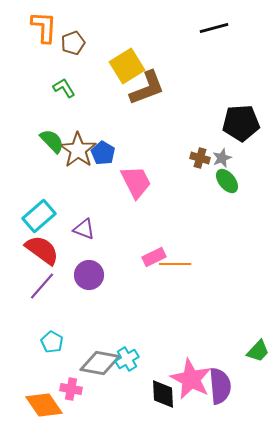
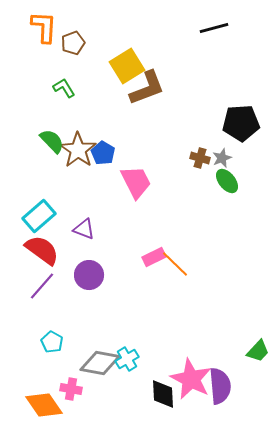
orange line: rotated 44 degrees clockwise
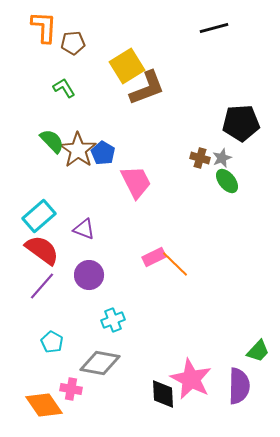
brown pentagon: rotated 15 degrees clockwise
cyan cross: moved 14 px left, 39 px up; rotated 10 degrees clockwise
purple semicircle: moved 19 px right; rotated 6 degrees clockwise
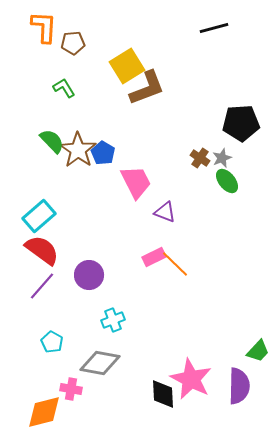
brown cross: rotated 18 degrees clockwise
purple triangle: moved 81 px right, 17 px up
orange diamond: moved 7 px down; rotated 69 degrees counterclockwise
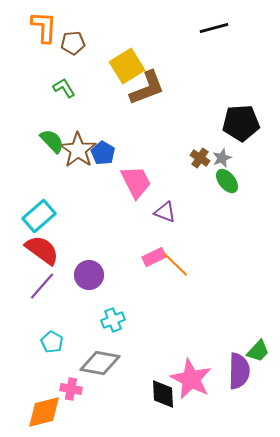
purple semicircle: moved 15 px up
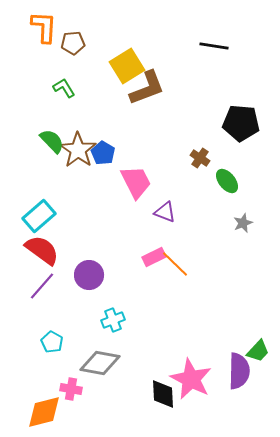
black line: moved 18 px down; rotated 24 degrees clockwise
black pentagon: rotated 9 degrees clockwise
gray star: moved 21 px right, 65 px down
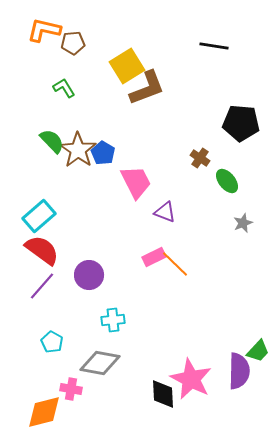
orange L-shape: moved 3 px down; rotated 80 degrees counterclockwise
cyan cross: rotated 15 degrees clockwise
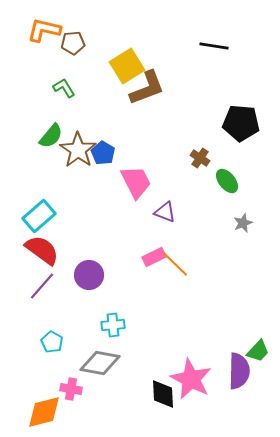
green semicircle: moved 1 px left, 5 px up; rotated 84 degrees clockwise
cyan cross: moved 5 px down
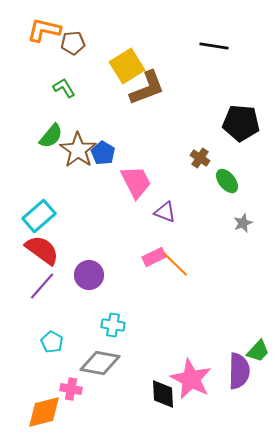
cyan cross: rotated 15 degrees clockwise
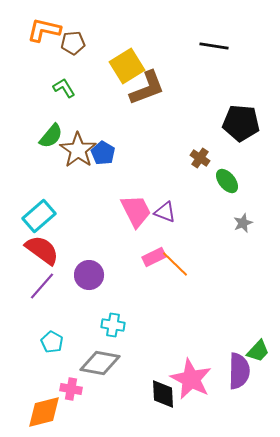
pink trapezoid: moved 29 px down
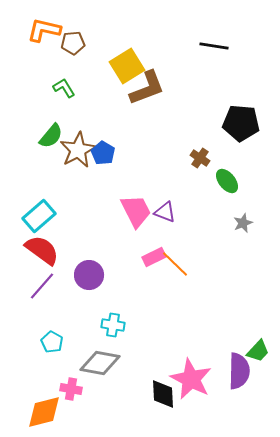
brown star: rotated 9 degrees clockwise
